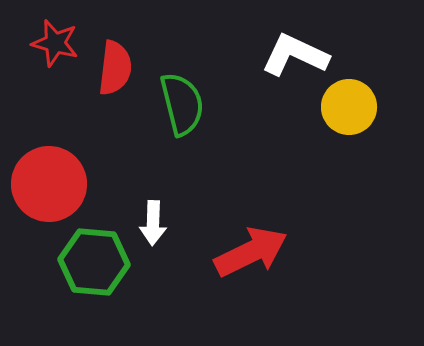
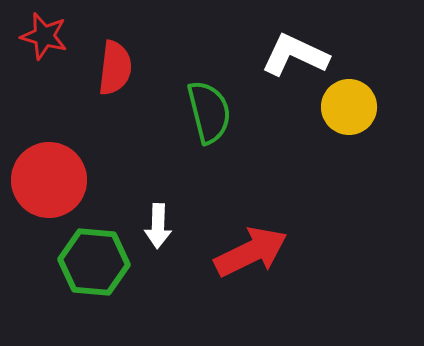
red star: moved 11 px left, 7 px up
green semicircle: moved 27 px right, 8 px down
red circle: moved 4 px up
white arrow: moved 5 px right, 3 px down
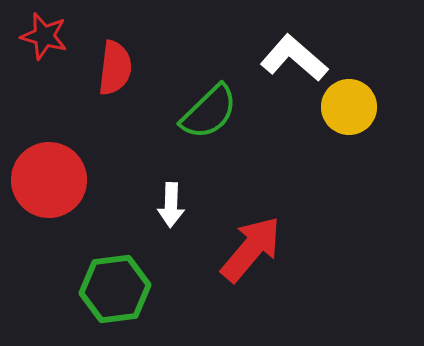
white L-shape: moved 1 px left, 3 px down; rotated 16 degrees clockwise
green semicircle: rotated 60 degrees clockwise
white arrow: moved 13 px right, 21 px up
red arrow: moved 3 px up; rotated 24 degrees counterclockwise
green hexagon: moved 21 px right, 27 px down; rotated 12 degrees counterclockwise
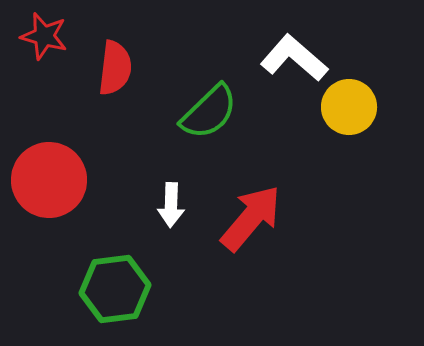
red arrow: moved 31 px up
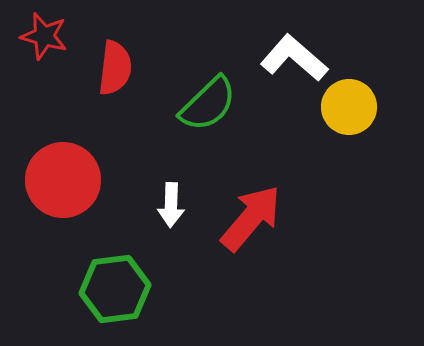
green semicircle: moved 1 px left, 8 px up
red circle: moved 14 px right
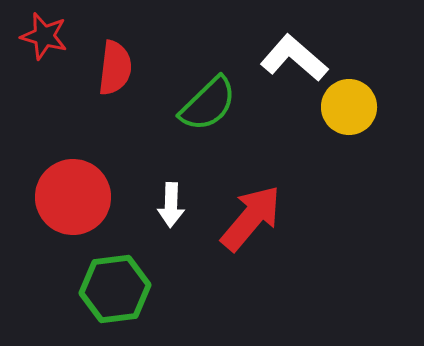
red circle: moved 10 px right, 17 px down
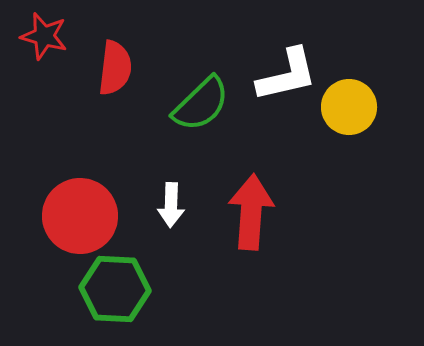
white L-shape: moved 7 px left, 17 px down; rotated 126 degrees clockwise
green semicircle: moved 7 px left
red circle: moved 7 px right, 19 px down
red arrow: moved 6 px up; rotated 36 degrees counterclockwise
green hexagon: rotated 10 degrees clockwise
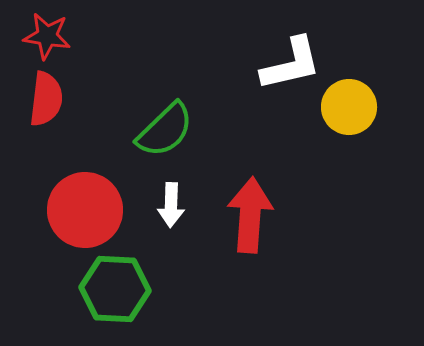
red star: moved 3 px right; rotated 6 degrees counterclockwise
red semicircle: moved 69 px left, 31 px down
white L-shape: moved 4 px right, 11 px up
green semicircle: moved 36 px left, 26 px down
red arrow: moved 1 px left, 3 px down
red circle: moved 5 px right, 6 px up
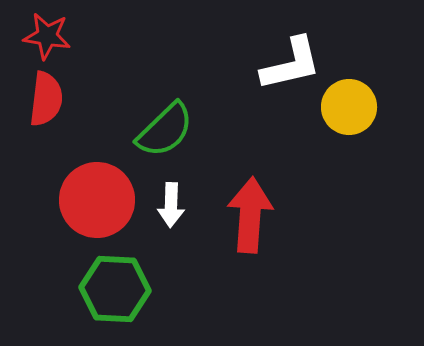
red circle: moved 12 px right, 10 px up
